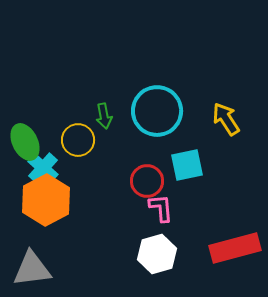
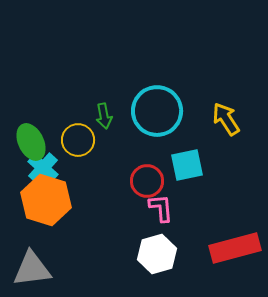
green ellipse: moved 6 px right
orange hexagon: rotated 15 degrees counterclockwise
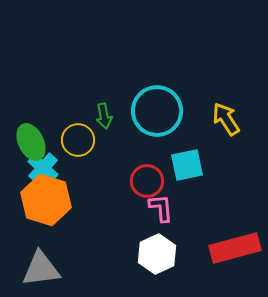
white hexagon: rotated 9 degrees counterclockwise
gray triangle: moved 9 px right
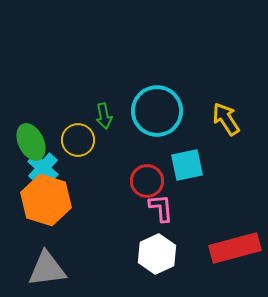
gray triangle: moved 6 px right
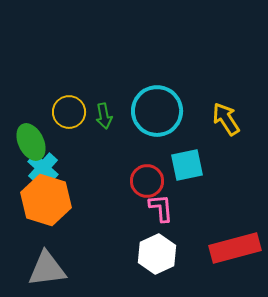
yellow circle: moved 9 px left, 28 px up
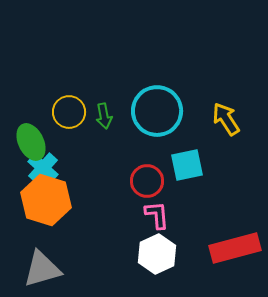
pink L-shape: moved 4 px left, 7 px down
gray triangle: moved 5 px left; rotated 9 degrees counterclockwise
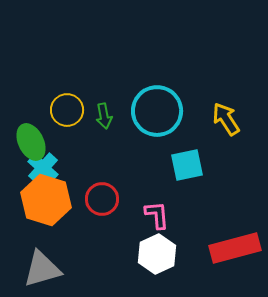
yellow circle: moved 2 px left, 2 px up
red circle: moved 45 px left, 18 px down
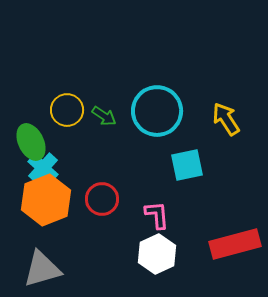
green arrow: rotated 45 degrees counterclockwise
orange hexagon: rotated 21 degrees clockwise
red rectangle: moved 4 px up
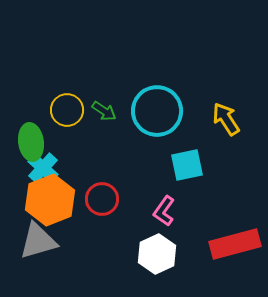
green arrow: moved 5 px up
green ellipse: rotated 18 degrees clockwise
orange hexagon: moved 4 px right
pink L-shape: moved 7 px right, 4 px up; rotated 140 degrees counterclockwise
gray triangle: moved 4 px left, 28 px up
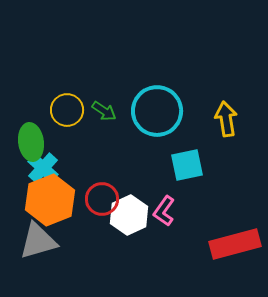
yellow arrow: rotated 24 degrees clockwise
white hexagon: moved 28 px left, 39 px up
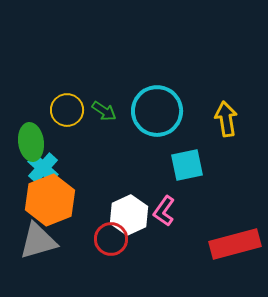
red circle: moved 9 px right, 40 px down
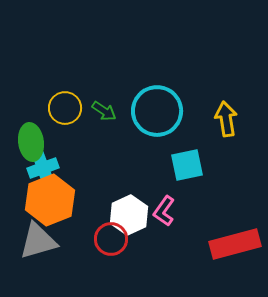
yellow circle: moved 2 px left, 2 px up
cyan cross: rotated 28 degrees clockwise
